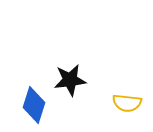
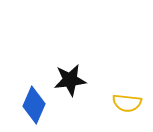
blue diamond: rotated 6 degrees clockwise
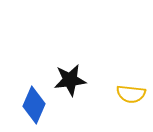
yellow semicircle: moved 4 px right, 9 px up
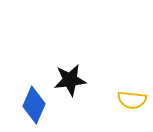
yellow semicircle: moved 1 px right, 6 px down
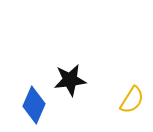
yellow semicircle: rotated 64 degrees counterclockwise
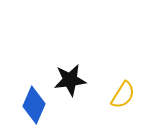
yellow semicircle: moved 9 px left, 5 px up
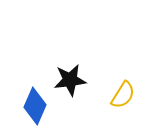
blue diamond: moved 1 px right, 1 px down
